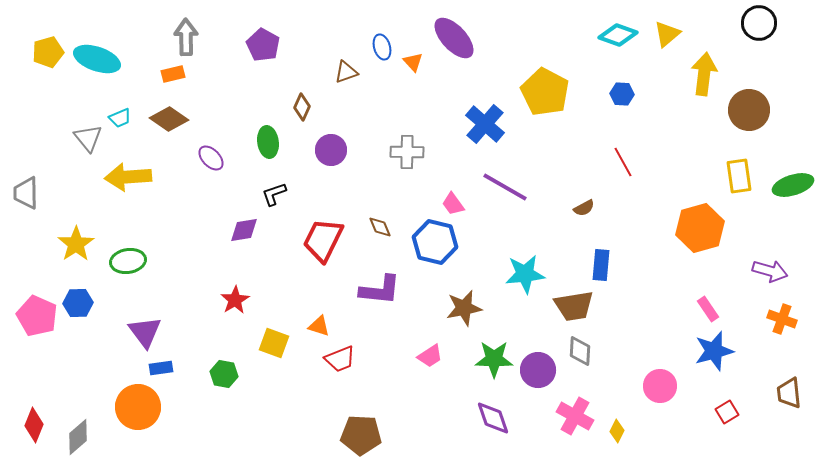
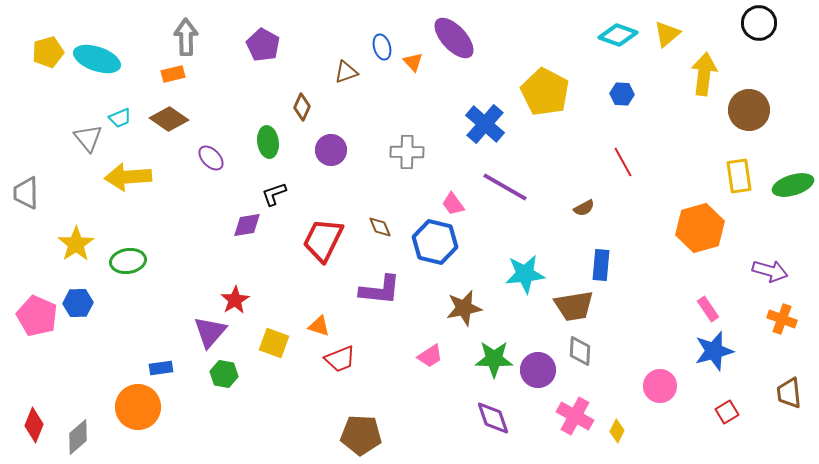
purple diamond at (244, 230): moved 3 px right, 5 px up
purple triangle at (145, 332): moved 65 px right; rotated 18 degrees clockwise
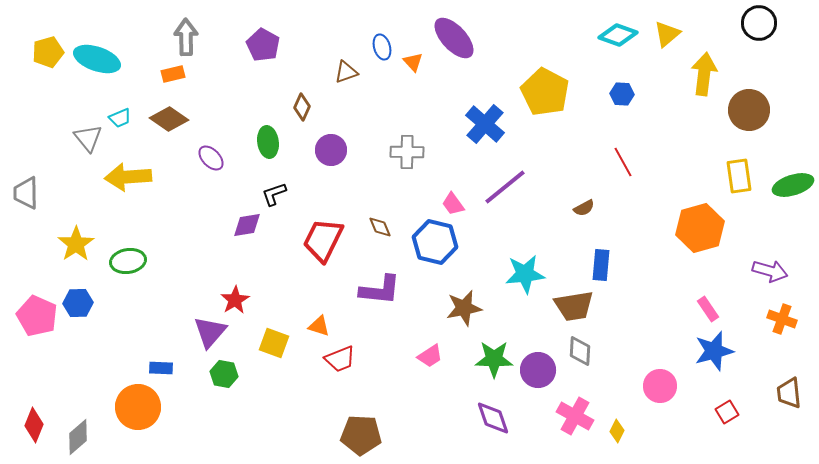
purple line at (505, 187): rotated 69 degrees counterclockwise
blue rectangle at (161, 368): rotated 10 degrees clockwise
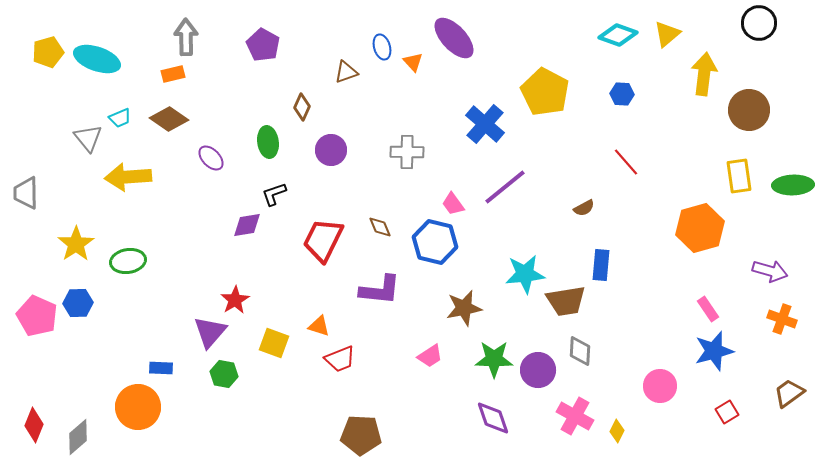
red line at (623, 162): moved 3 px right; rotated 12 degrees counterclockwise
green ellipse at (793, 185): rotated 15 degrees clockwise
brown trapezoid at (574, 306): moved 8 px left, 5 px up
brown trapezoid at (789, 393): rotated 60 degrees clockwise
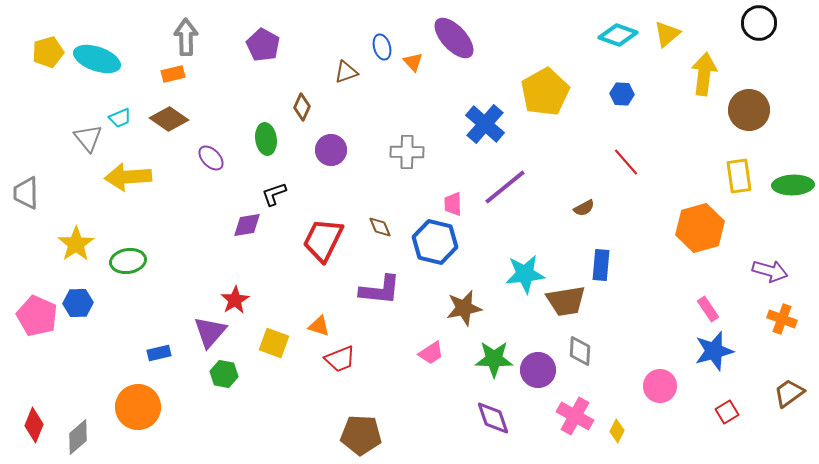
yellow pentagon at (545, 92): rotated 15 degrees clockwise
green ellipse at (268, 142): moved 2 px left, 3 px up
pink trapezoid at (453, 204): rotated 35 degrees clockwise
pink trapezoid at (430, 356): moved 1 px right, 3 px up
blue rectangle at (161, 368): moved 2 px left, 15 px up; rotated 15 degrees counterclockwise
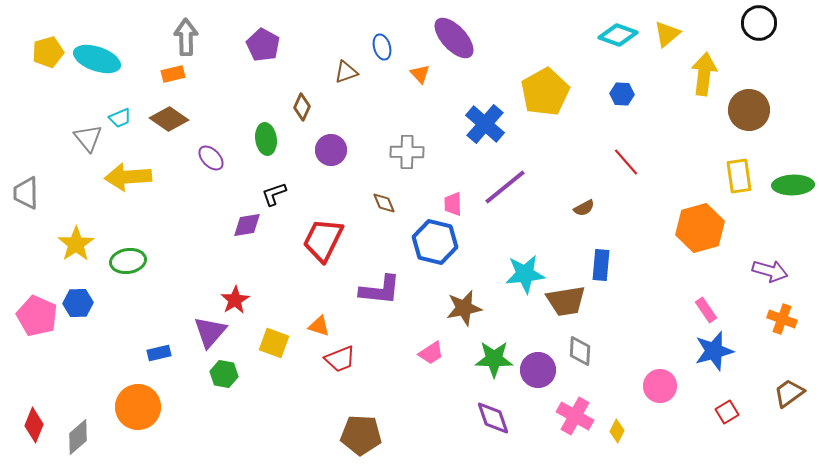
orange triangle at (413, 62): moved 7 px right, 12 px down
brown diamond at (380, 227): moved 4 px right, 24 px up
pink rectangle at (708, 309): moved 2 px left, 1 px down
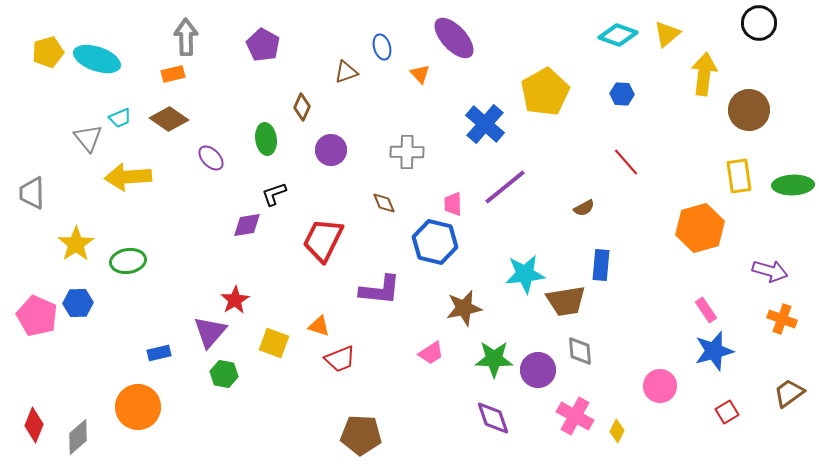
gray trapezoid at (26, 193): moved 6 px right
gray diamond at (580, 351): rotated 8 degrees counterclockwise
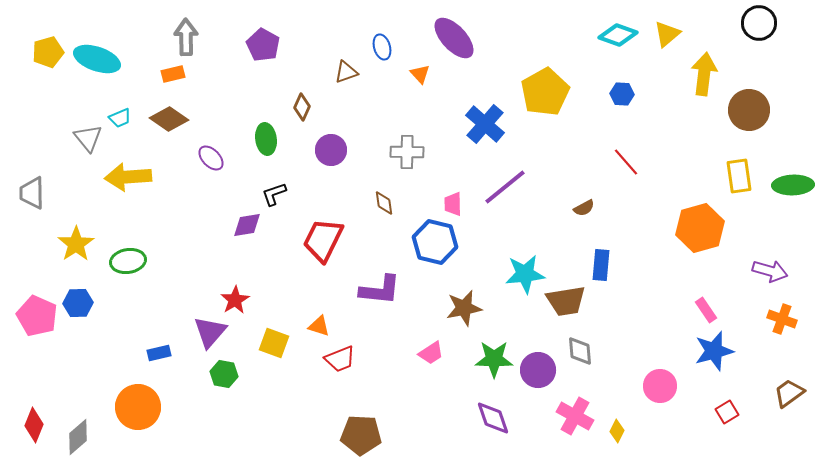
brown diamond at (384, 203): rotated 15 degrees clockwise
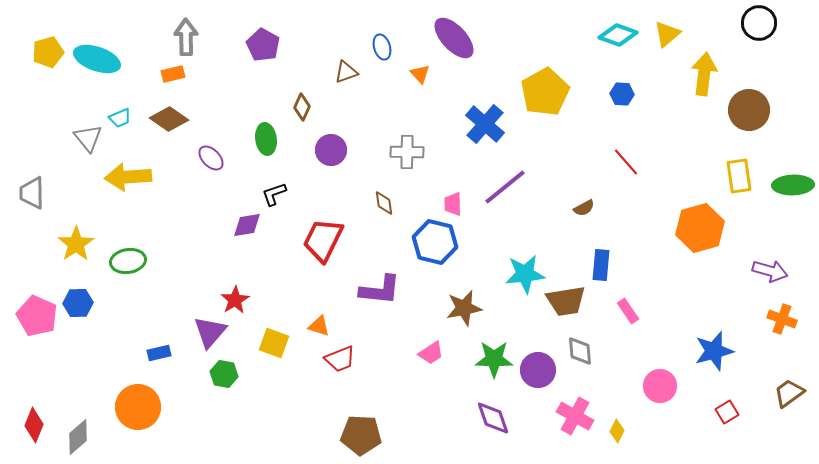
pink rectangle at (706, 310): moved 78 px left, 1 px down
